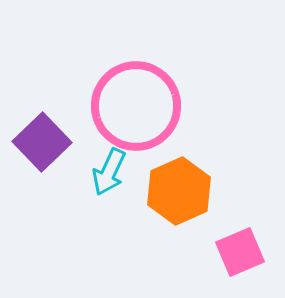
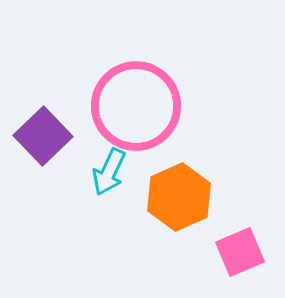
purple square: moved 1 px right, 6 px up
orange hexagon: moved 6 px down
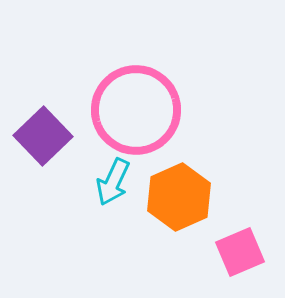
pink circle: moved 4 px down
cyan arrow: moved 4 px right, 10 px down
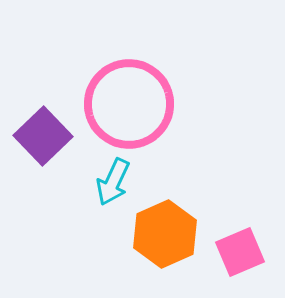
pink circle: moved 7 px left, 6 px up
orange hexagon: moved 14 px left, 37 px down
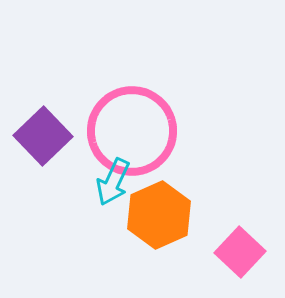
pink circle: moved 3 px right, 27 px down
orange hexagon: moved 6 px left, 19 px up
pink square: rotated 24 degrees counterclockwise
